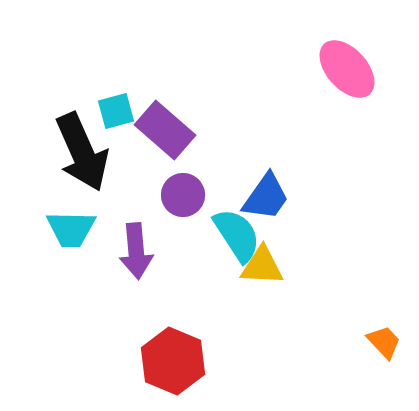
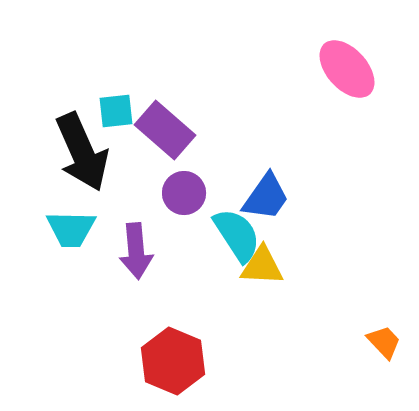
cyan square: rotated 9 degrees clockwise
purple circle: moved 1 px right, 2 px up
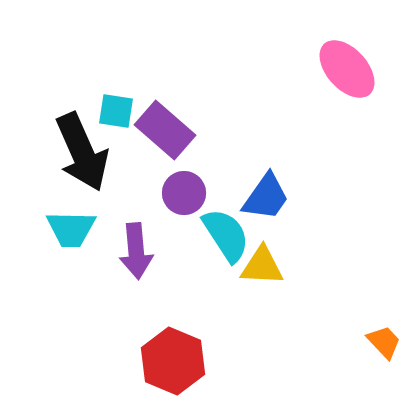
cyan square: rotated 15 degrees clockwise
cyan semicircle: moved 11 px left
